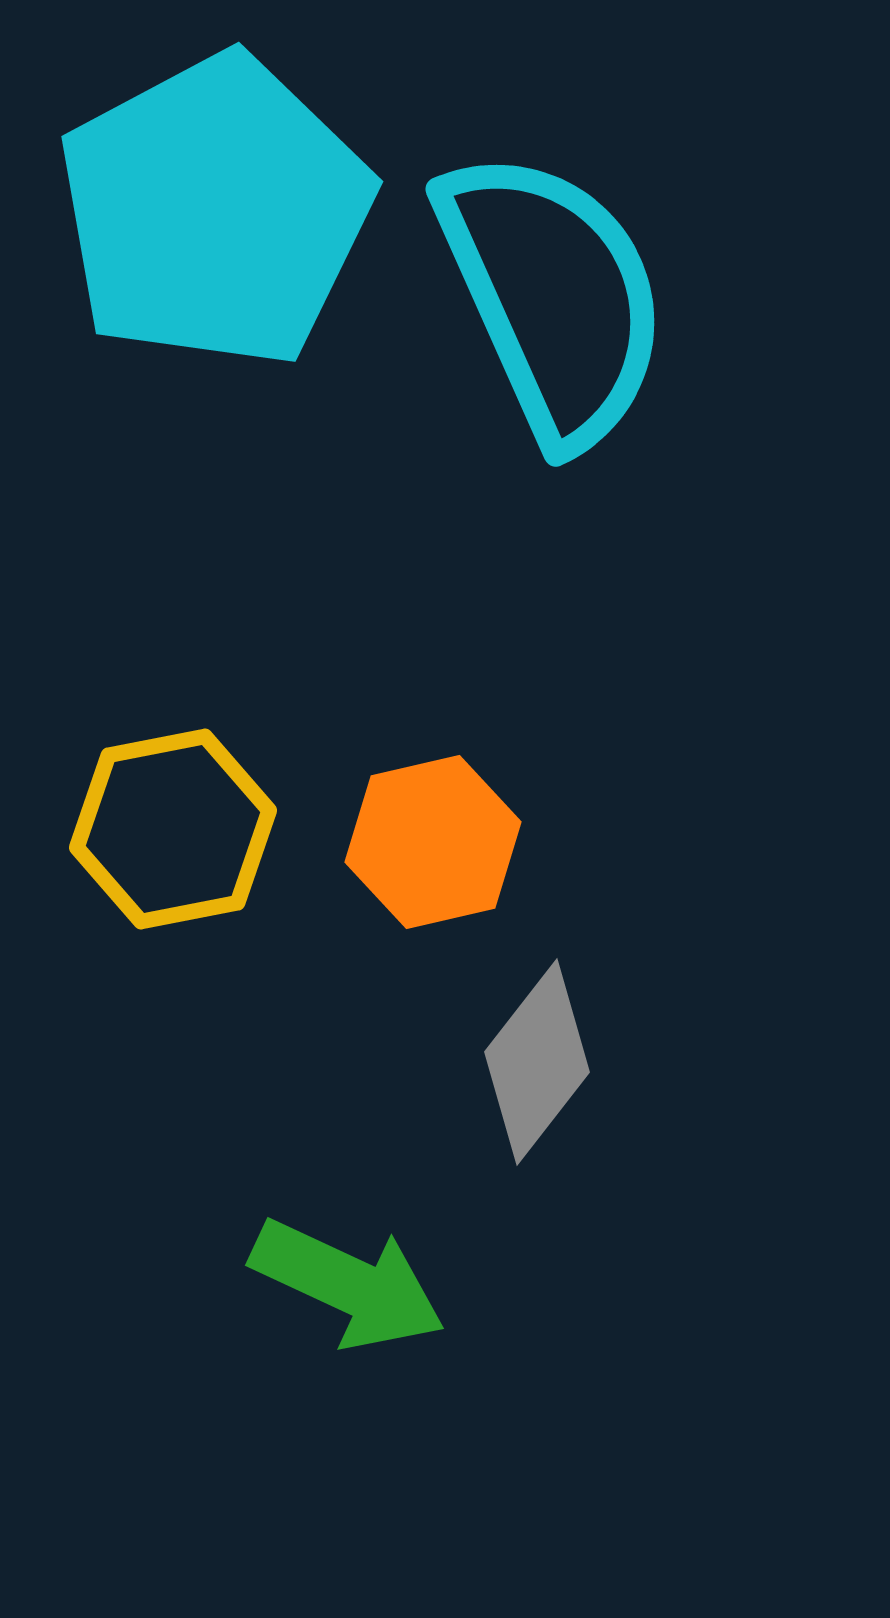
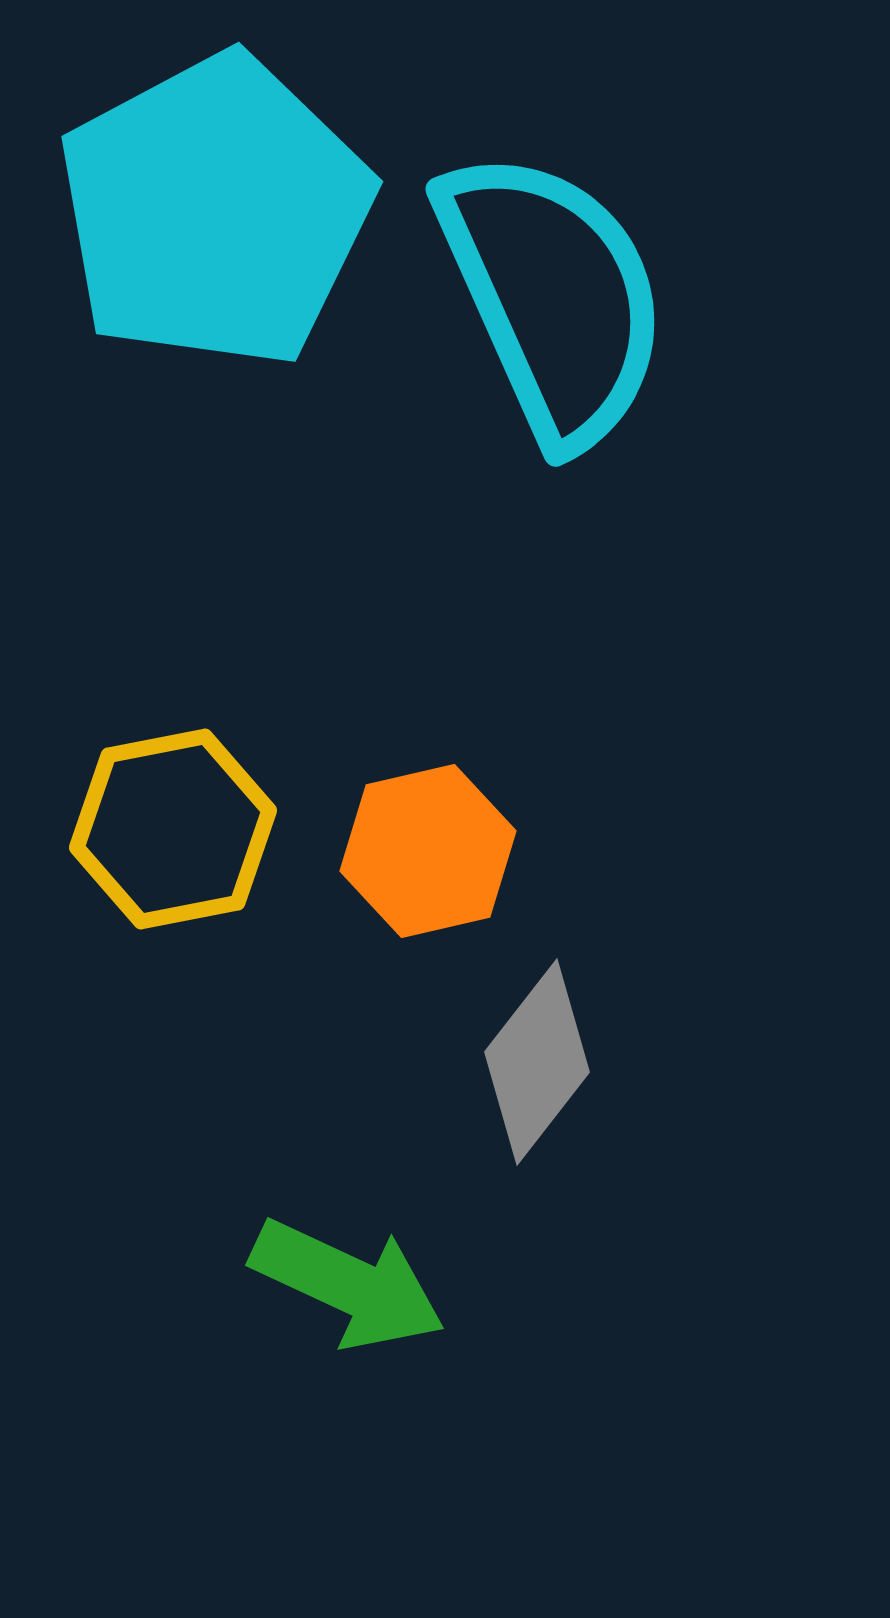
orange hexagon: moved 5 px left, 9 px down
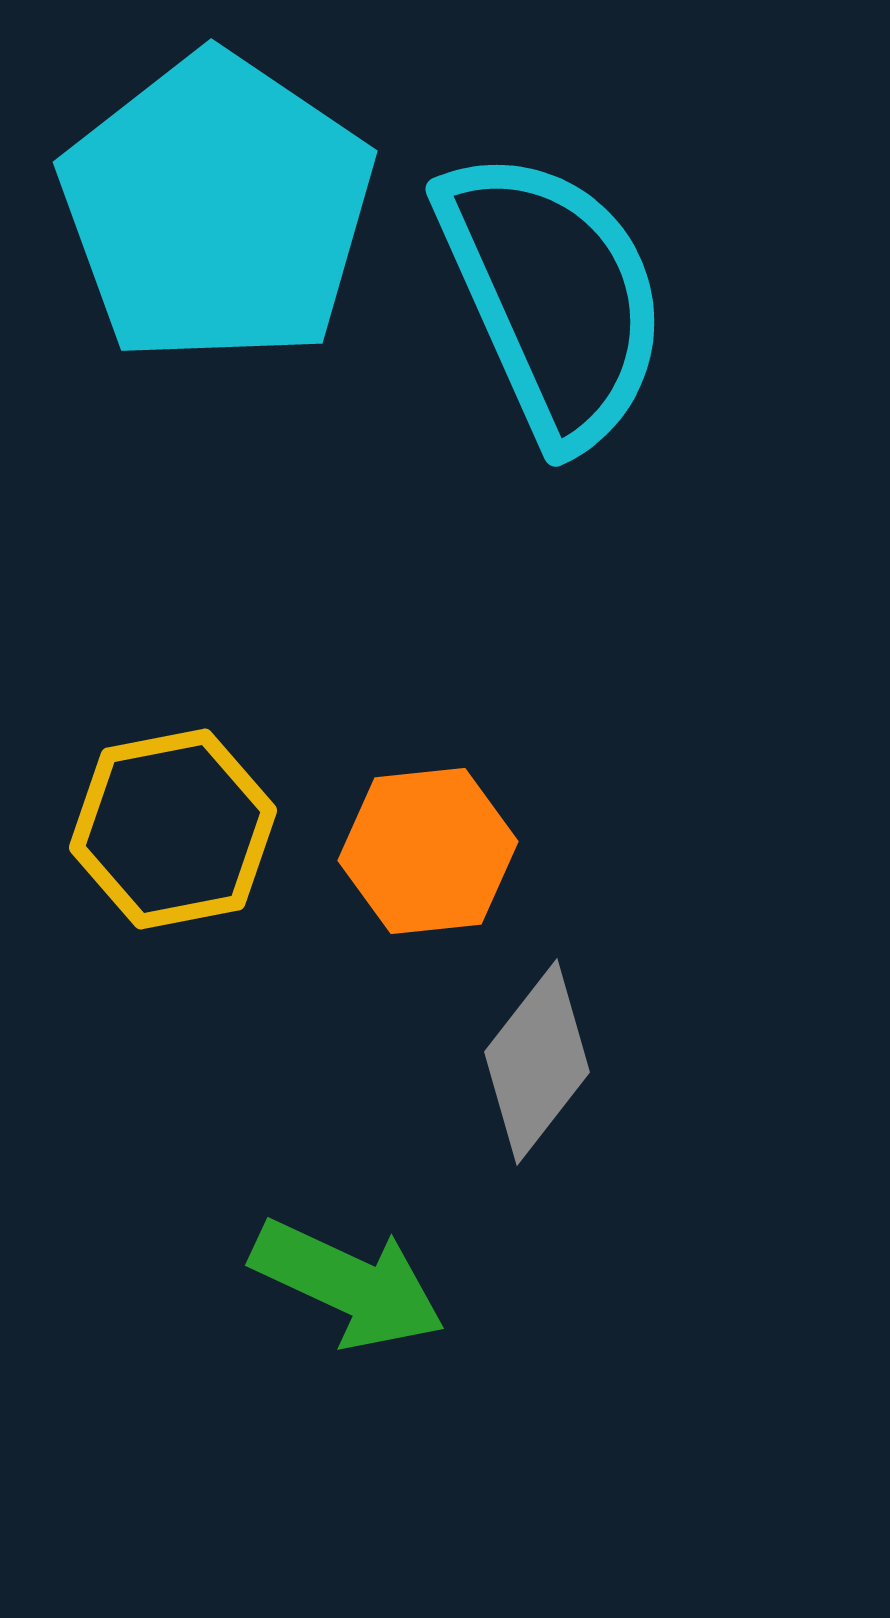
cyan pentagon: moved 2 px right, 2 px up; rotated 10 degrees counterclockwise
orange hexagon: rotated 7 degrees clockwise
